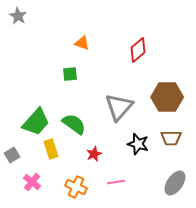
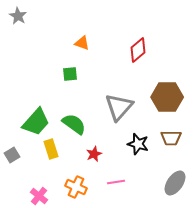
pink cross: moved 7 px right, 14 px down
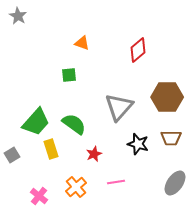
green square: moved 1 px left, 1 px down
orange cross: rotated 25 degrees clockwise
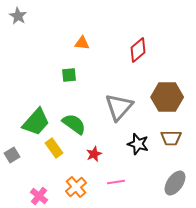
orange triangle: rotated 14 degrees counterclockwise
yellow rectangle: moved 3 px right, 1 px up; rotated 18 degrees counterclockwise
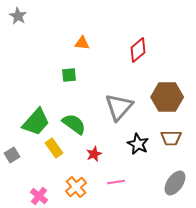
black star: rotated 10 degrees clockwise
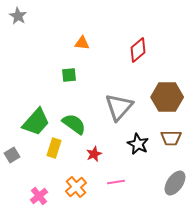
yellow rectangle: rotated 54 degrees clockwise
pink cross: rotated 12 degrees clockwise
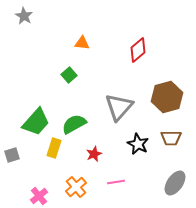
gray star: moved 6 px right
green square: rotated 35 degrees counterclockwise
brown hexagon: rotated 16 degrees counterclockwise
green semicircle: rotated 65 degrees counterclockwise
gray square: rotated 14 degrees clockwise
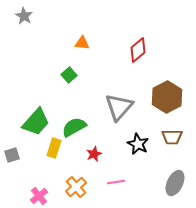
brown hexagon: rotated 12 degrees counterclockwise
green semicircle: moved 3 px down
brown trapezoid: moved 1 px right, 1 px up
gray ellipse: rotated 10 degrees counterclockwise
